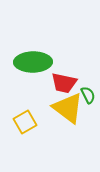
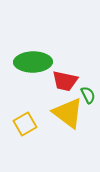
red trapezoid: moved 1 px right, 2 px up
yellow triangle: moved 5 px down
yellow square: moved 2 px down
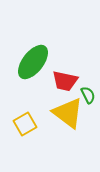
green ellipse: rotated 51 degrees counterclockwise
